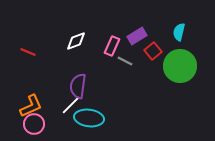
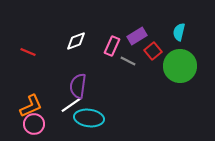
gray line: moved 3 px right
white line: rotated 10 degrees clockwise
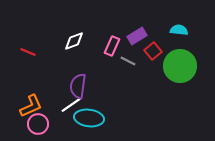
cyan semicircle: moved 2 px up; rotated 84 degrees clockwise
white diamond: moved 2 px left
pink circle: moved 4 px right
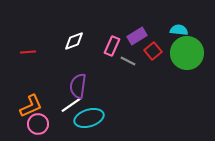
red line: rotated 28 degrees counterclockwise
green circle: moved 7 px right, 13 px up
cyan ellipse: rotated 24 degrees counterclockwise
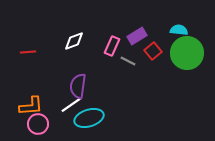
orange L-shape: rotated 20 degrees clockwise
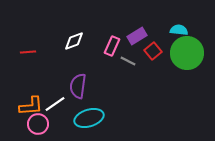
white line: moved 16 px left, 1 px up
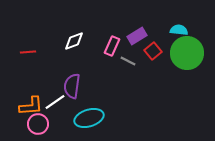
purple semicircle: moved 6 px left
white line: moved 2 px up
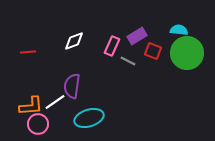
red square: rotated 30 degrees counterclockwise
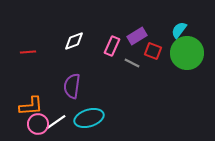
cyan semicircle: rotated 60 degrees counterclockwise
gray line: moved 4 px right, 2 px down
white line: moved 1 px right, 20 px down
